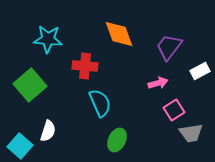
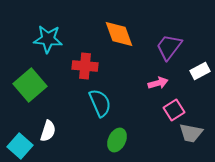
gray trapezoid: rotated 20 degrees clockwise
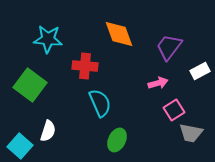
green square: rotated 12 degrees counterclockwise
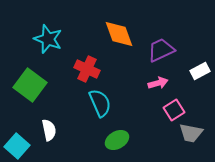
cyan star: rotated 16 degrees clockwise
purple trapezoid: moved 8 px left, 3 px down; rotated 28 degrees clockwise
red cross: moved 2 px right, 3 px down; rotated 20 degrees clockwise
white semicircle: moved 1 px right, 1 px up; rotated 30 degrees counterclockwise
green ellipse: rotated 35 degrees clockwise
cyan square: moved 3 px left
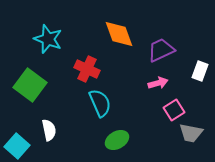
white rectangle: rotated 42 degrees counterclockwise
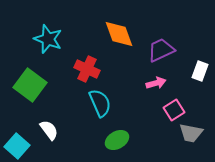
pink arrow: moved 2 px left
white semicircle: rotated 25 degrees counterclockwise
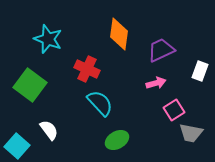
orange diamond: rotated 28 degrees clockwise
cyan semicircle: rotated 20 degrees counterclockwise
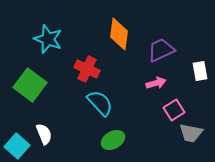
white rectangle: rotated 30 degrees counterclockwise
white semicircle: moved 5 px left, 4 px down; rotated 15 degrees clockwise
green ellipse: moved 4 px left
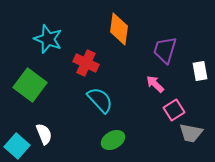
orange diamond: moved 5 px up
purple trapezoid: moved 4 px right; rotated 48 degrees counterclockwise
red cross: moved 1 px left, 6 px up
pink arrow: moved 1 px left, 1 px down; rotated 120 degrees counterclockwise
cyan semicircle: moved 3 px up
